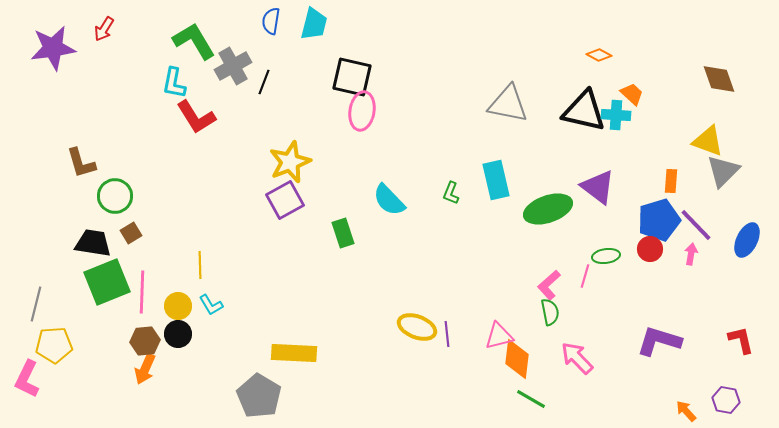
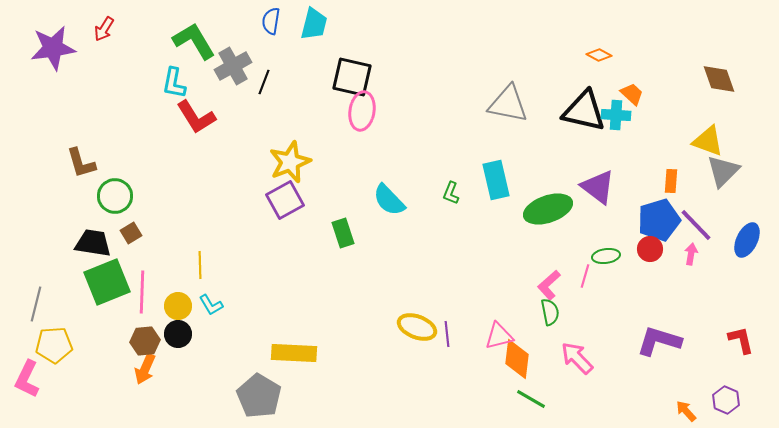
purple hexagon at (726, 400): rotated 12 degrees clockwise
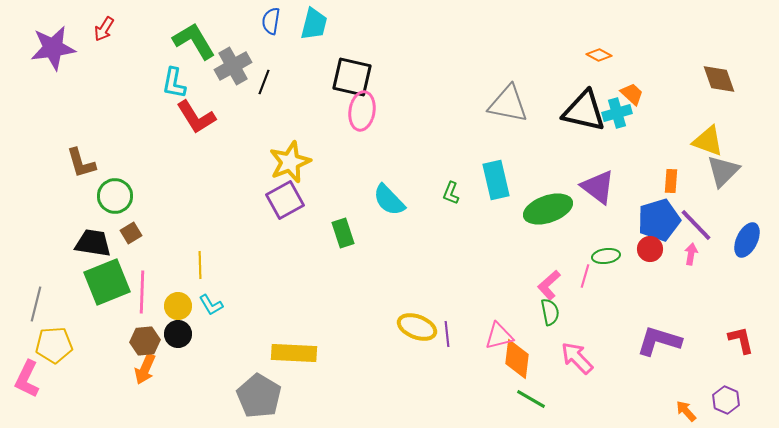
cyan cross at (616, 115): moved 1 px right, 2 px up; rotated 20 degrees counterclockwise
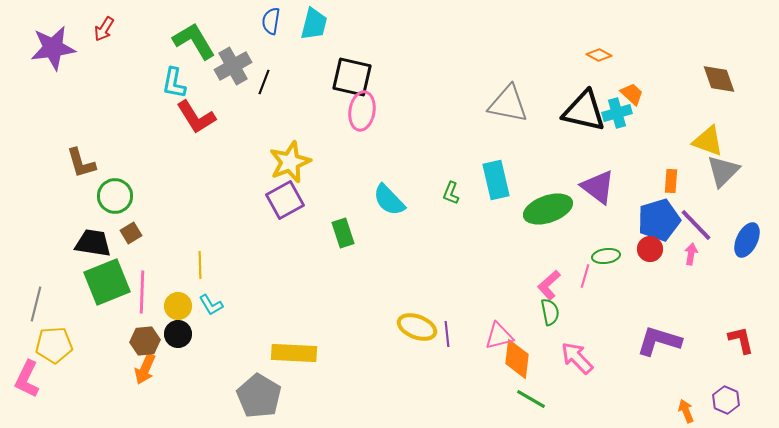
orange arrow at (686, 411): rotated 20 degrees clockwise
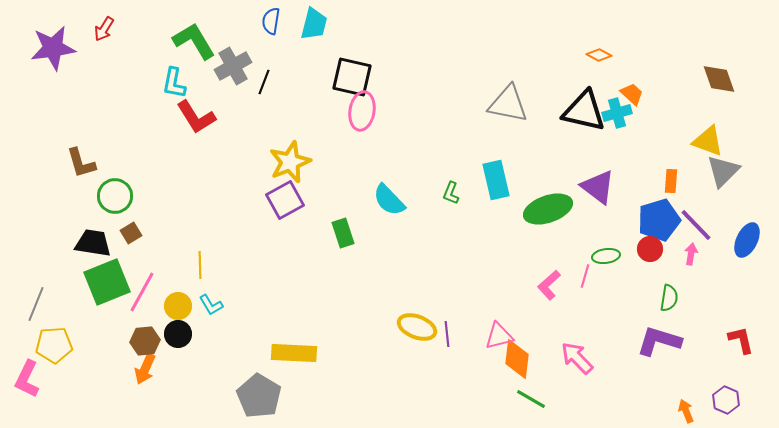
pink line at (142, 292): rotated 27 degrees clockwise
gray line at (36, 304): rotated 8 degrees clockwise
green semicircle at (550, 312): moved 119 px right, 14 px up; rotated 20 degrees clockwise
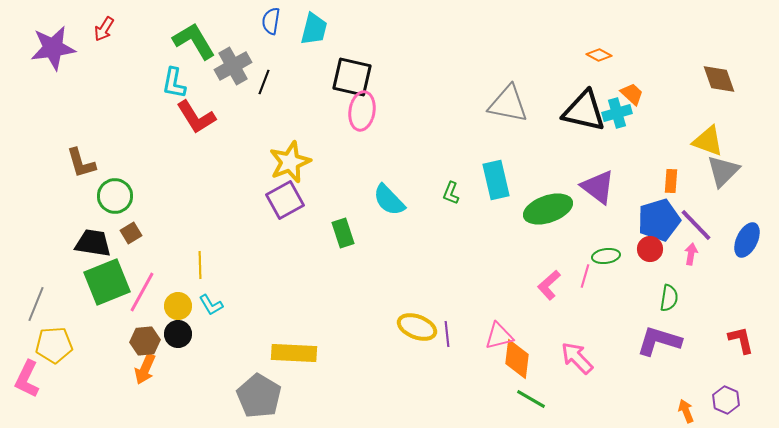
cyan trapezoid at (314, 24): moved 5 px down
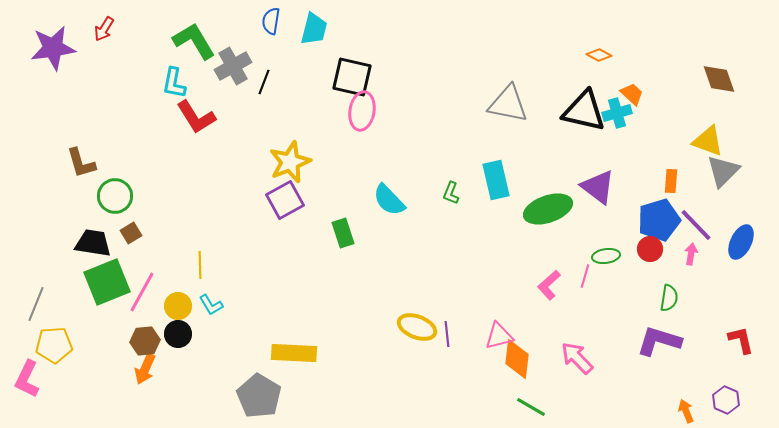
blue ellipse at (747, 240): moved 6 px left, 2 px down
green line at (531, 399): moved 8 px down
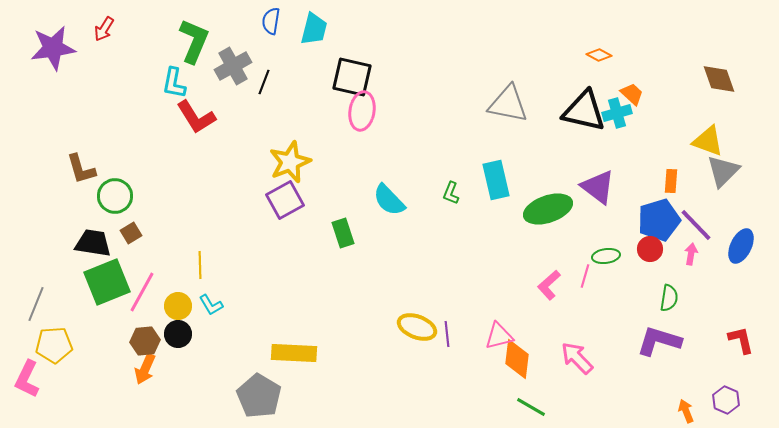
green L-shape at (194, 41): rotated 54 degrees clockwise
brown L-shape at (81, 163): moved 6 px down
blue ellipse at (741, 242): moved 4 px down
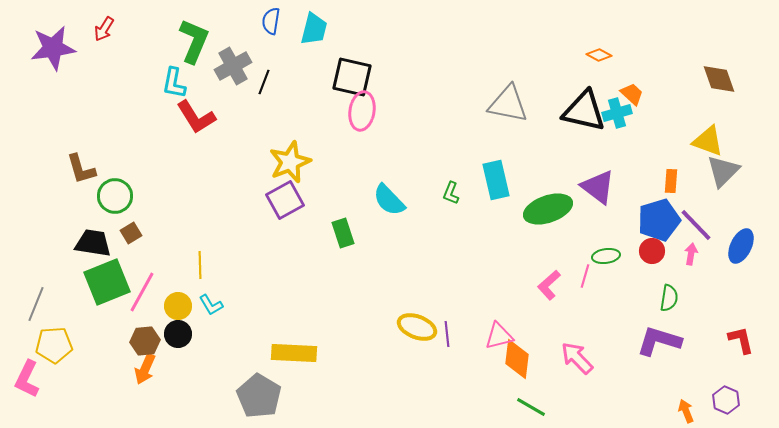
red circle at (650, 249): moved 2 px right, 2 px down
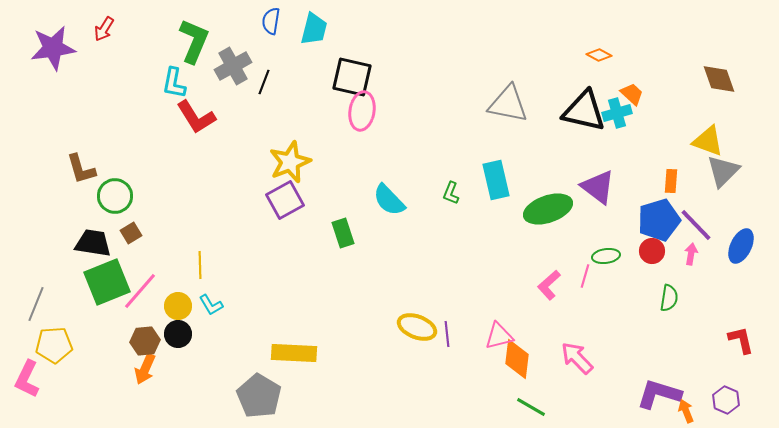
pink line at (142, 292): moved 2 px left, 1 px up; rotated 12 degrees clockwise
purple L-shape at (659, 341): moved 53 px down
